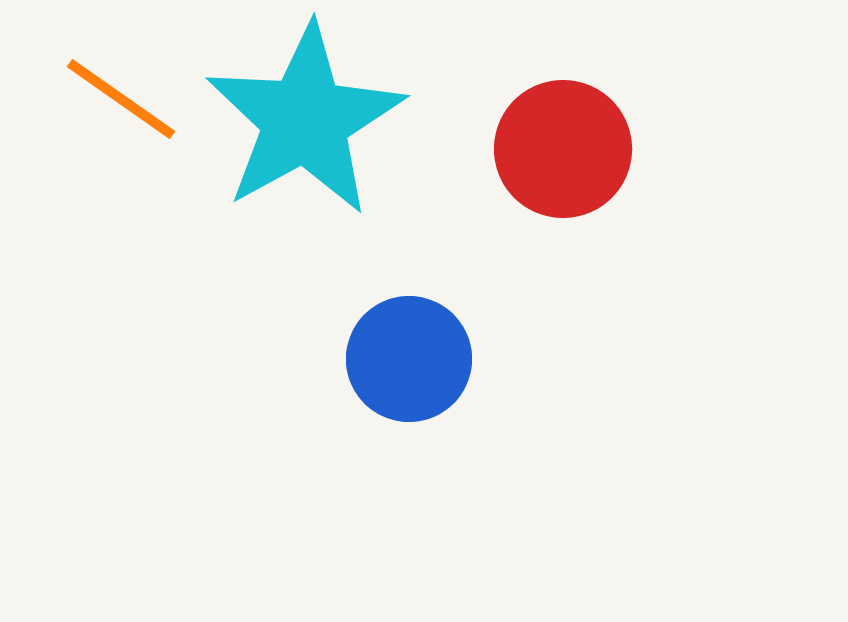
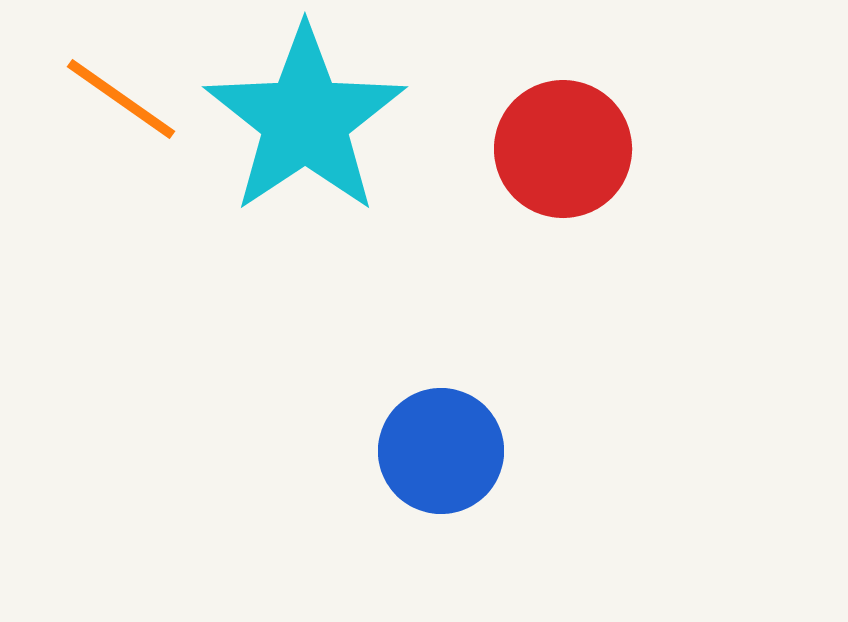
cyan star: rotated 5 degrees counterclockwise
blue circle: moved 32 px right, 92 px down
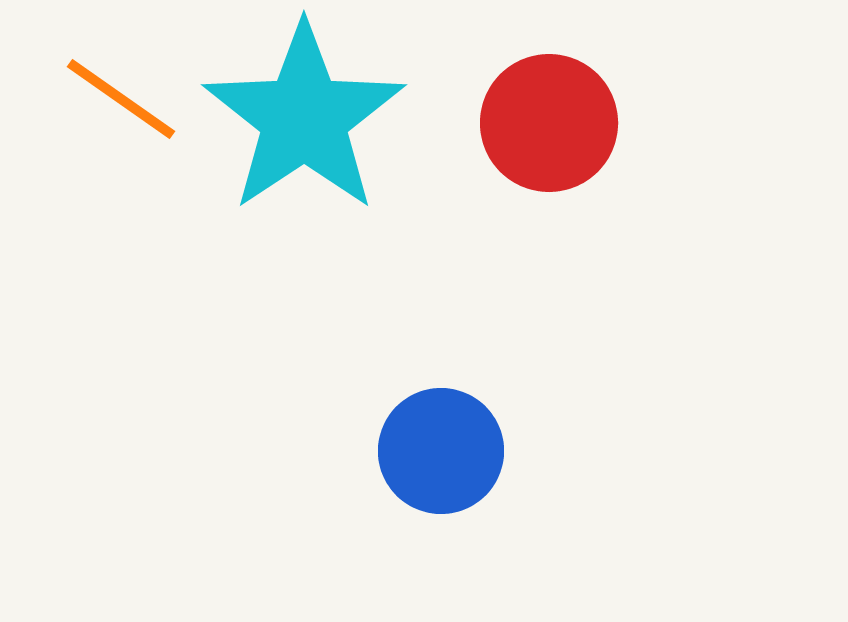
cyan star: moved 1 px left, 2 px up
red circle: moved 14 px left, 26 px up
